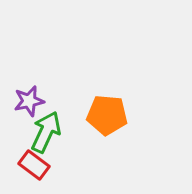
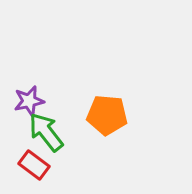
green arrow: rotated 63 degrees counterclockwise
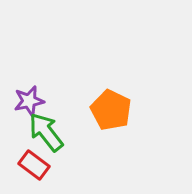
orange pentagon: moved 4 px right, 5 px up; rotated 21 degrees clockwise
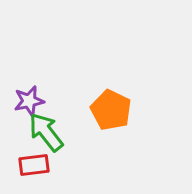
red rectangle: rotated 44 degrees counterclockwise
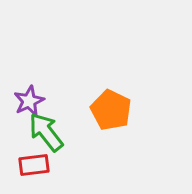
purple star: rotated 12 degrees counterclockwise
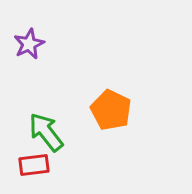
purple star: moved 57 px up
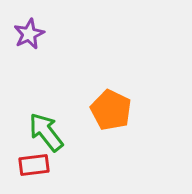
purple star: moved 10 px up
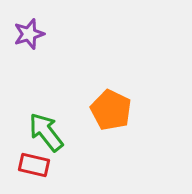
purple star: rotated 8 degrees clockwise
red rectangle: rotated 20 degrees clockwise
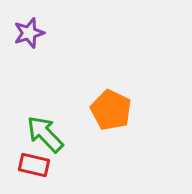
purple star: moved 1 px up
green arrow: moved 1 px left, 2 px down; rotated 6 degrees counterclockwise
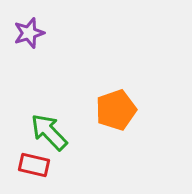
orange pentagon: moved 5 px right; rotated 27 degrees clockwise
green arrow: moved 4 px right, 2 px up
